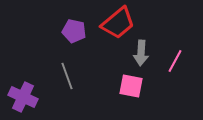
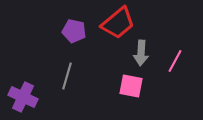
gray line: rotated 36 degrees clockwise
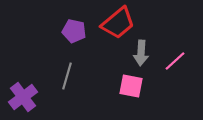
pink line: rotated 20 degrees clockwise
purple cross: rotated 28 degrees clockwise
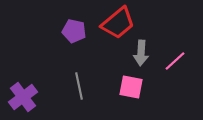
gray line: moved 12 px right, 10 px down; rotated 28 degrees counterclockwise
pink square: moved 1 px down
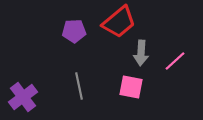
red trapezoid: moved 1 px right, 1 px up
purple pentagon: rotated 15 degrees counterclockwise
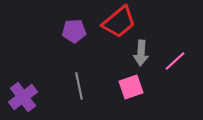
pink square: rotated 30 degrees counterclockwise
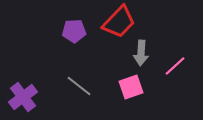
red trapezoid: rotated 6 degrees counterclockwise
pink line: moved 5 px down
gray line: rotated 40 degrees counterclockwise
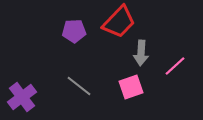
purple cross: moved 1 px left
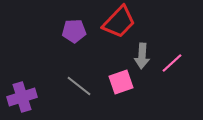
gray arrow: moved 1 px right, 3 px down
pink line: moved 3 px left, 3 px up
pink square: moved 10 px left, 5 px up
purple cross: rotated 20 degrees clockwise
